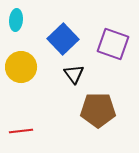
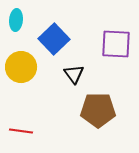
blue square: moved 9 px left
purple square: moved 3 px right; rotated 16 degrees counterclockwise
red line: rotated 15 degrees clockwise
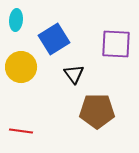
blue square: rotated 12 degrees clockwise
brown pentagon: moved 1 px left, 1 px down
